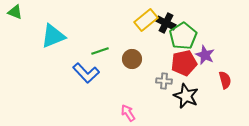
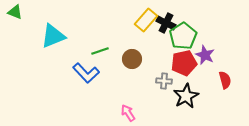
yellow rectangle: rotated 10 degrees counterclockwise
black star: rotated 20 degrees clockwise
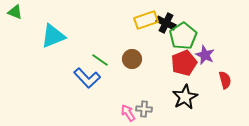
yellow rectangle: rotated 30 degrees clockwise
green line: moved 9 px down; rotated 54 degrees clockwise
red pentagon: rotated 10 degrees counterclockwise
blue L-shape: moved 1 px right, 5 px down
gray cross: moved 20 px left, 28 px down
black star: moved 1 px left, 1 px down
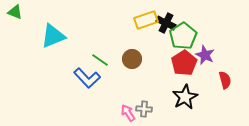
red pentagon: rotated 10 degrees counterclockwise
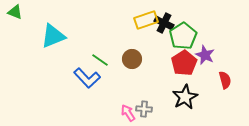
black cross: moved 2 px left
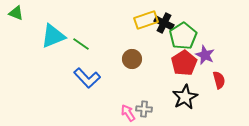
green triangle: moved 1 px right, 1 px down
green line: moved 19 px left, 16 px up
red semicircle: moved 6 px left
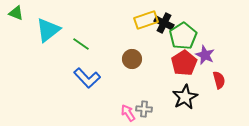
cyan triangle: moved 5 px left, 6 px up; rotated 16 degrees counterclockwise
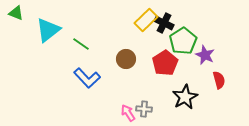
yellow rectangle: rotated 25 degrees counterclockwise
green pentagon: moved 5 px down
brown circle: moved 6 px left
red pentagon: moved 19 px left
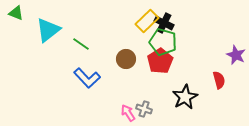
yellow rectangle: moved 1 px right, 1 px down
green pentagon: moved 20 px left, 1 px down; rotated 24 degrees counterclockwise
purple star: moved 31 px right
red pentagon: moved 5 px left, 2 px up
gray cross: rotated 14 degrees clockwise
